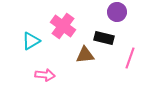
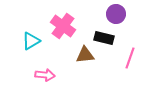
purple circle: moved 1 px left, 2 px down
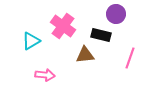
black rectangle: moved 3 px left, 3 px up
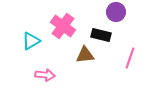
purple circle: moved 2 px up
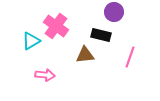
purple circle: moved 2 px left
pink cross: moved 7 px left
pink line: moved 1 px up
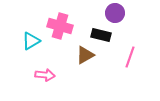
purple circle: moved 1 px right, 1 px down
pink cross: moved 4 px right; rotated 20 degrees counterclockwise
brown triangle: rotated 24 degrees counterclockwise
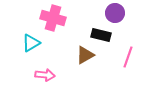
pink cross: moved 7 px left, 8 px up
cyan triangle: moved 2 px down
pink line: moved 2 px left
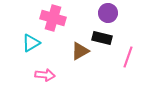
purple circle: moved 7 px left
black rectangle: moved 1 px right, 3 px down
brown triangle: moved 5 px left, 4 px up
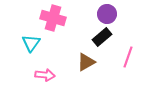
purple circle: moved 1 px left, 1 px down
black rectangle: moved 1 px up; rotated 54 degrees counterclockwise
cyan triangle: rotated 24 degrees counterclockwise
brown triangle: moved 6 px right, 11 px down
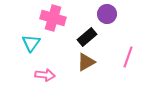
black rectangle: moved 15 px left
